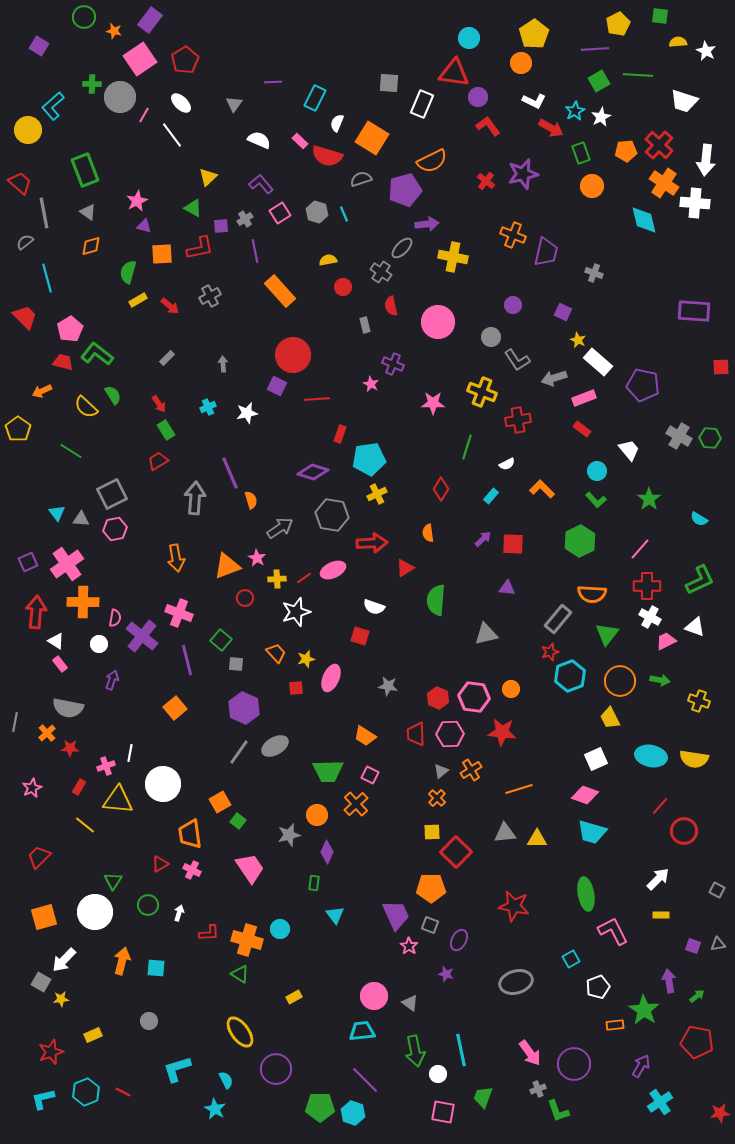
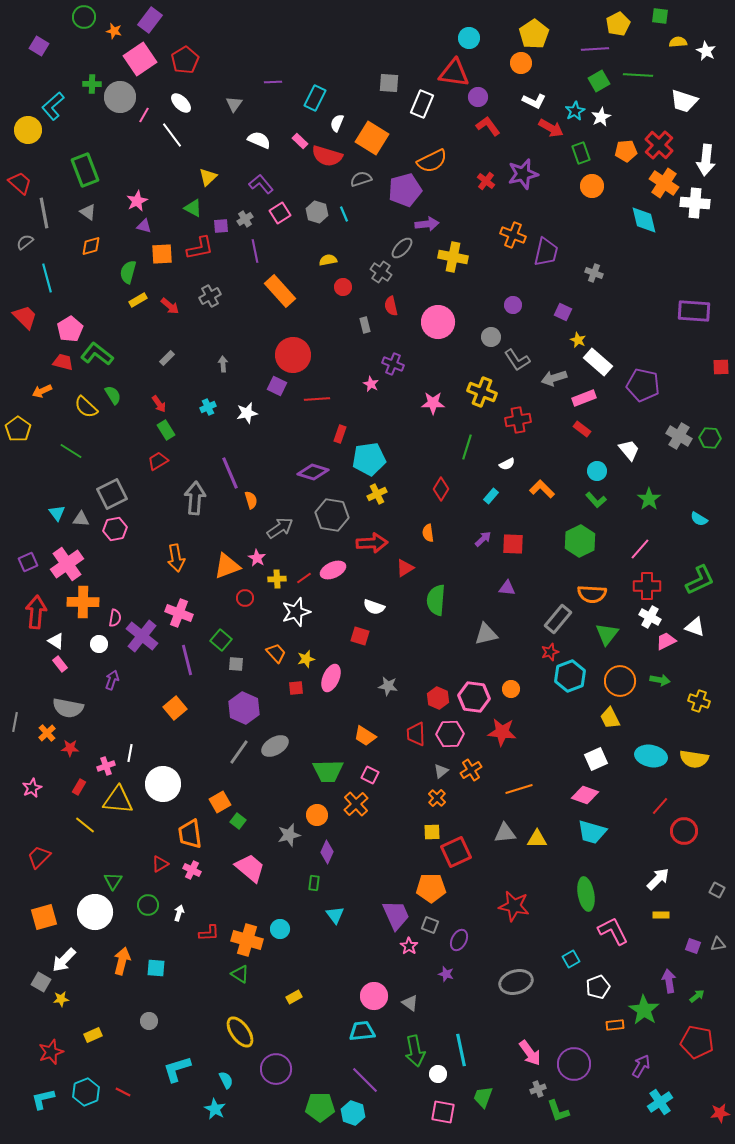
red square at (456, 852): rotated 20 degrees clockwise
pink trapezoid at (250, 868): rotated 16 degrees counterclockwise
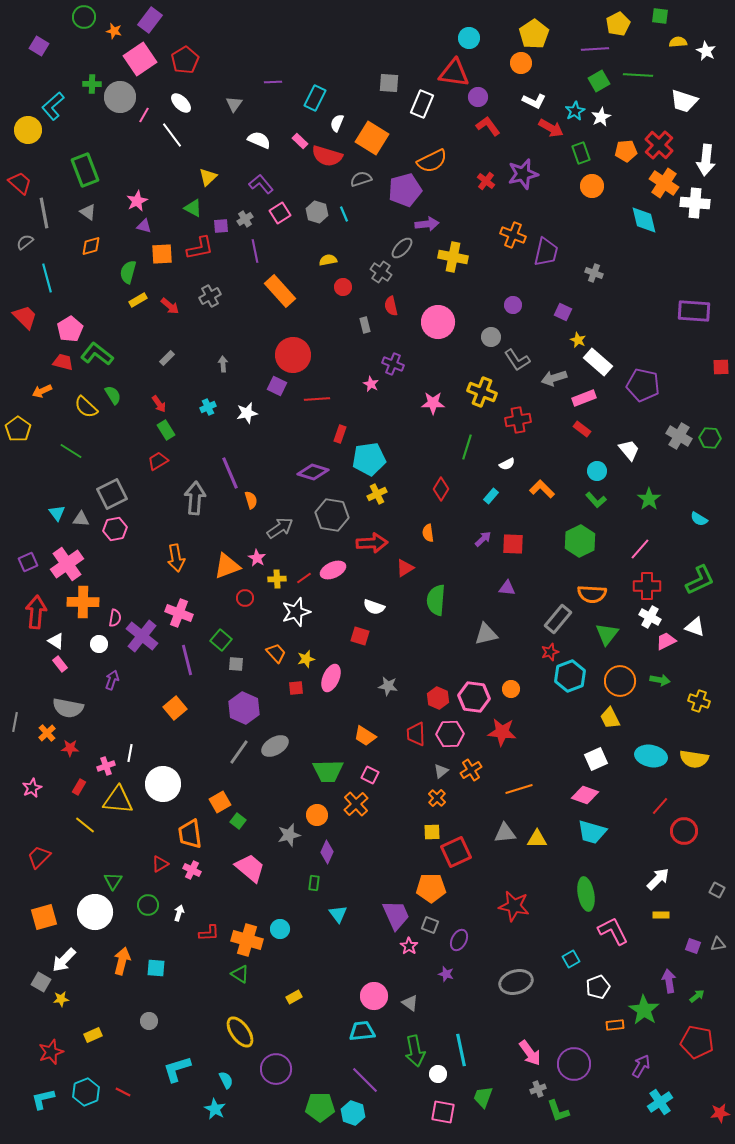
cyan triangle at (335, 915): moved 3 px right, 1 px up
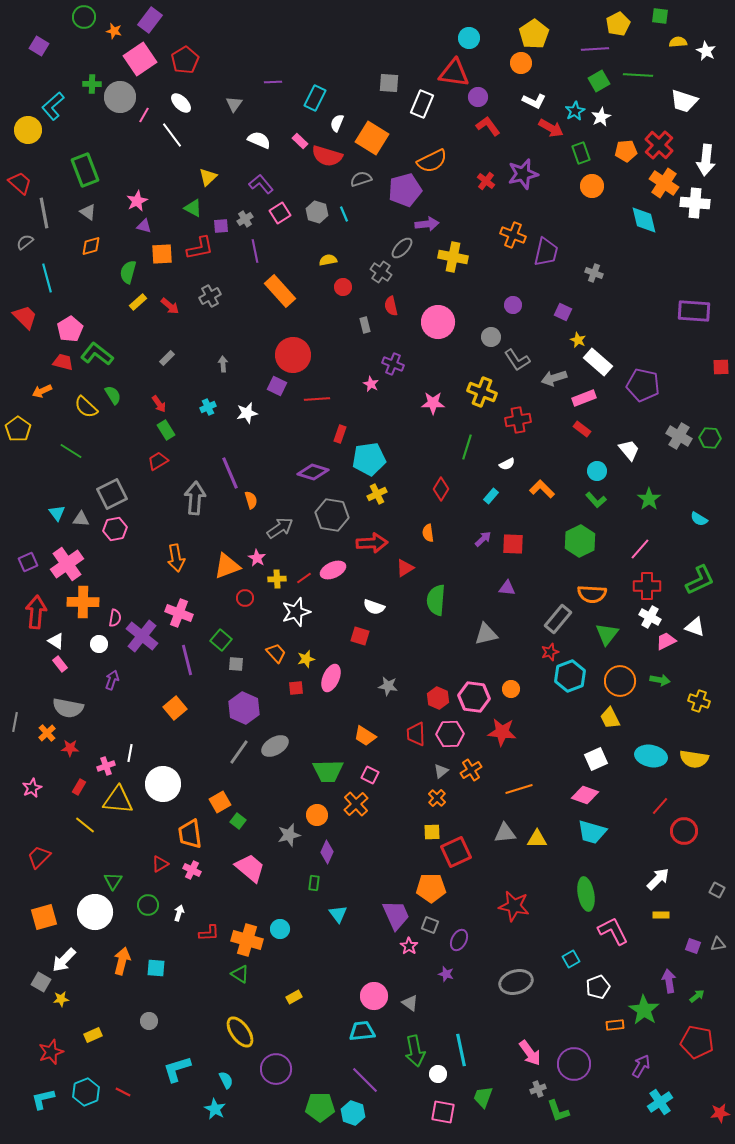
yellow rectangle at (138, 300): moved 2 px down; rotated 12 degrees counterclockwise
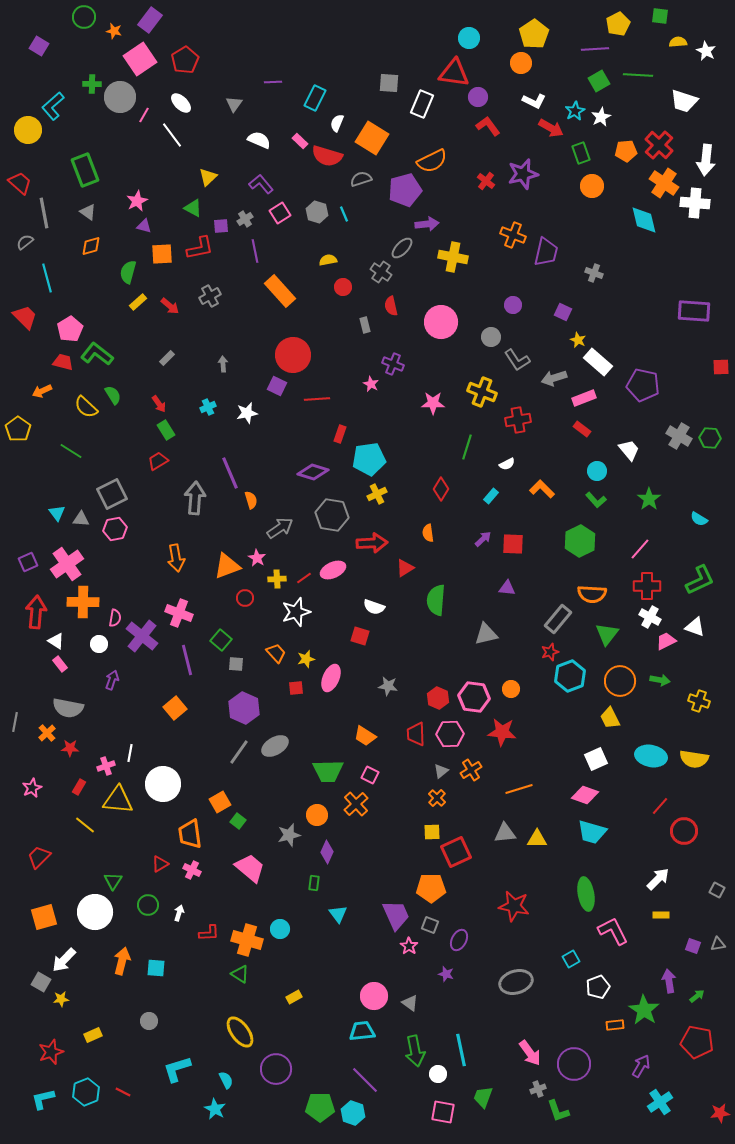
pink circle at (438, 322): moved 3 px right
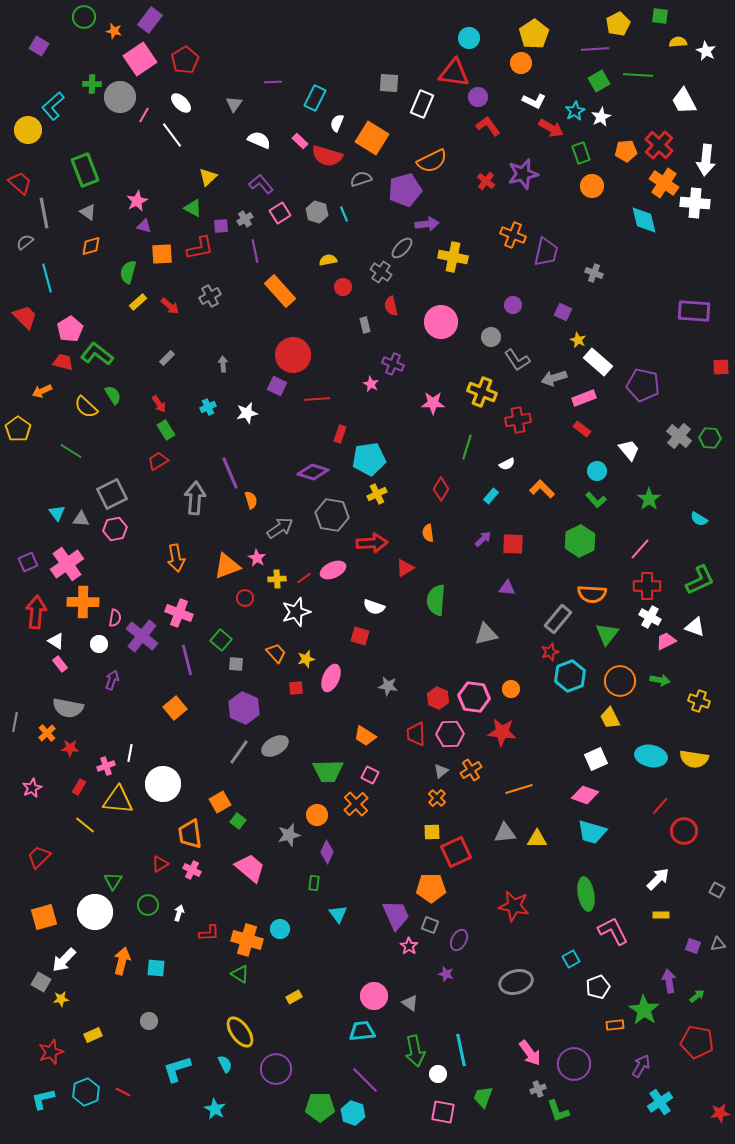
white trapezoid at (684, 101): rotated 44 degrees clockwise
gray cross at (679, 436): rotated 10 degrees clockwise
cyan semicircle at (226, 1080): moved 1 px left, 16 px up
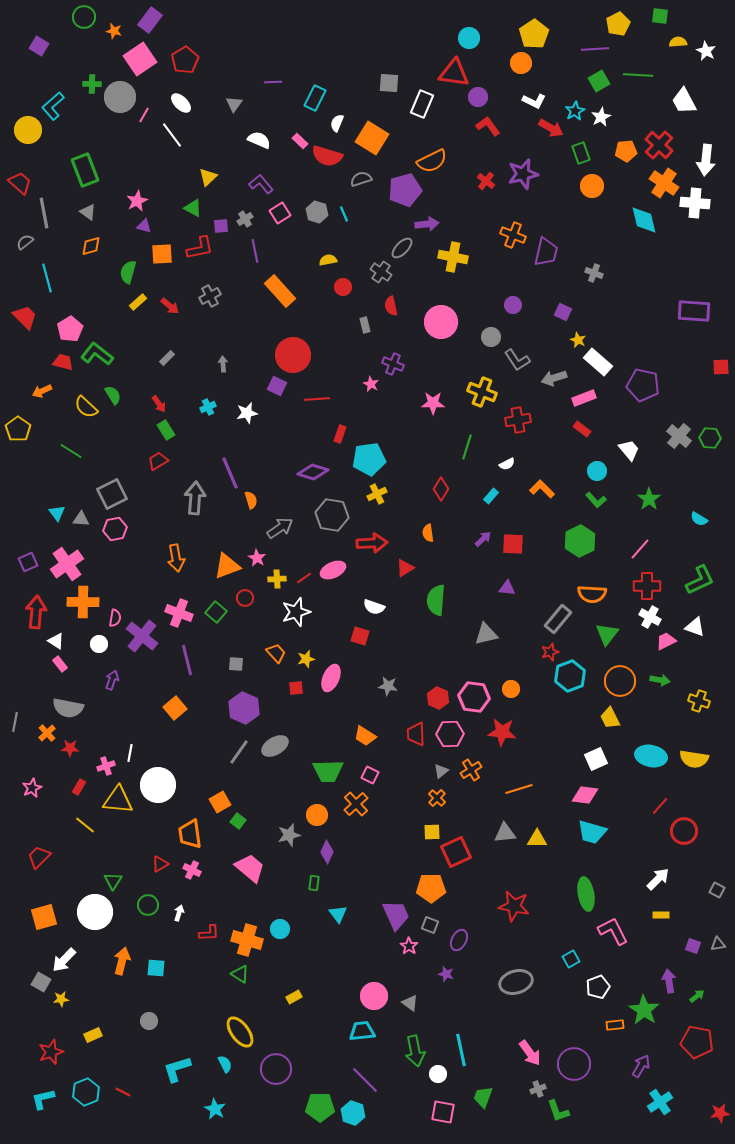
green square at (221, 640): moved 5 px left, 28 px up
white circle at (163, 784): moved 5 px left, 1 px down
pink diamond at (585, 795): rotated 12 degrees counterclockwise
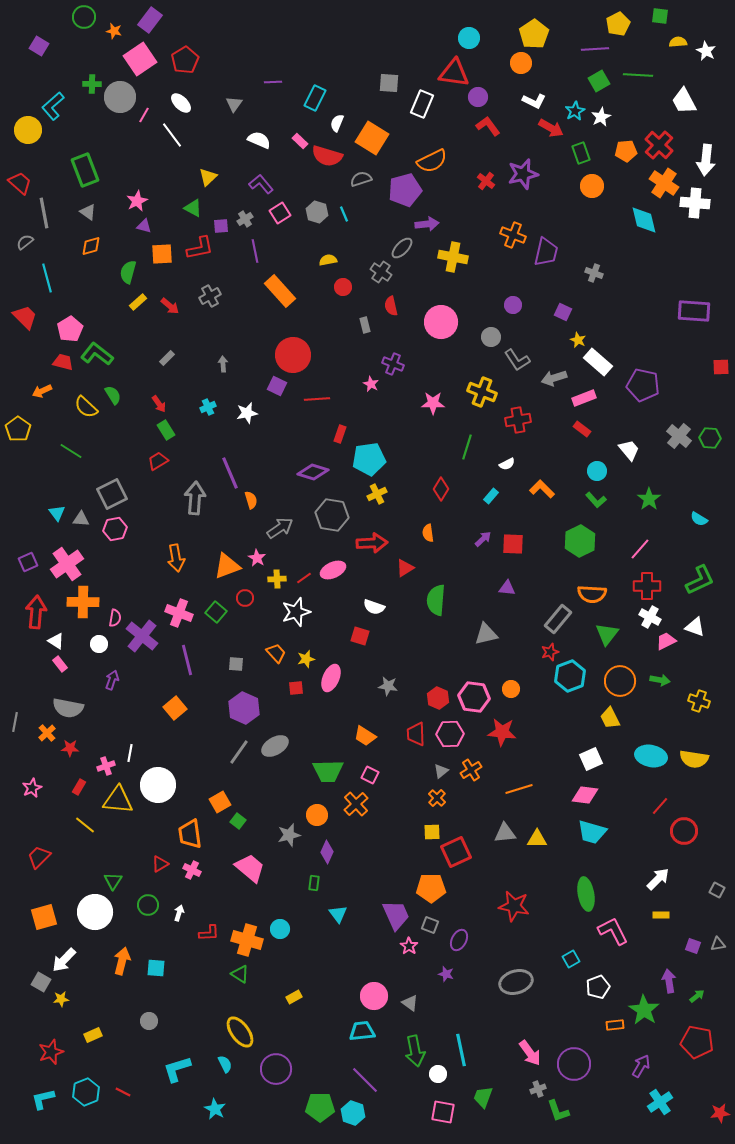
white square at (596, 759): moved 5 px left
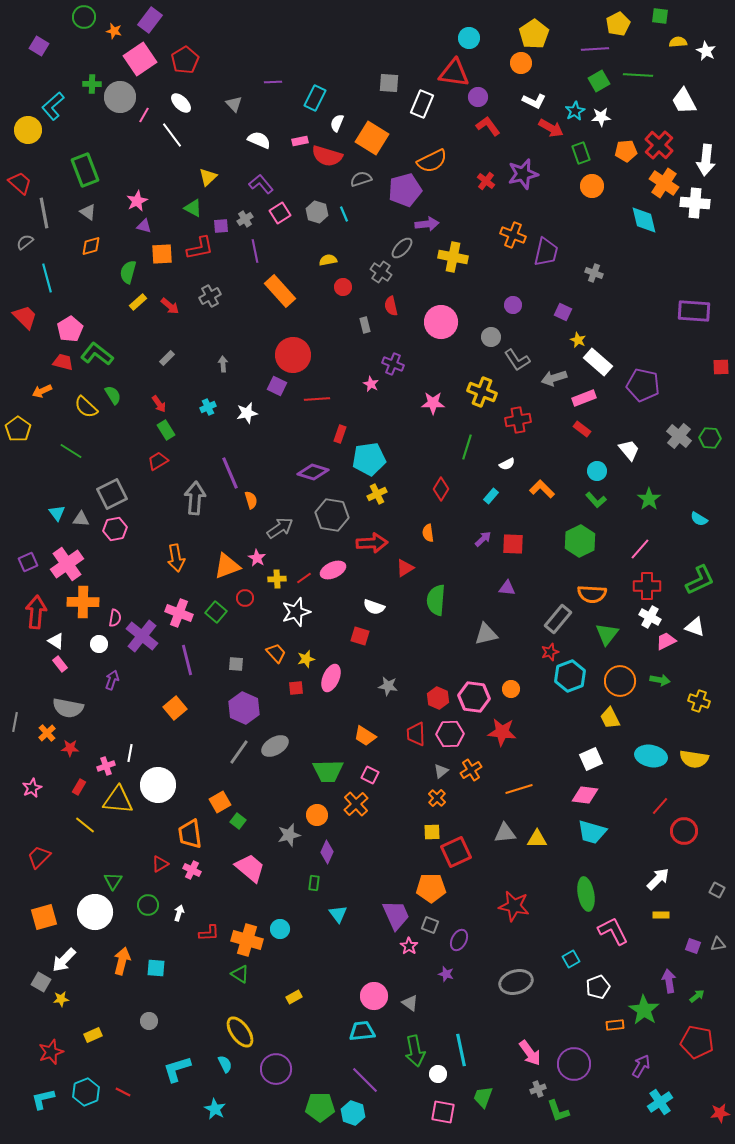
gray triangle at (234, 104): rotated 18 degrees counterclockwise
white star at (601, 117): rotated 24 degrees clockwise
pink rectangle at (300, 141): rotated 56 degrees counterclockwise
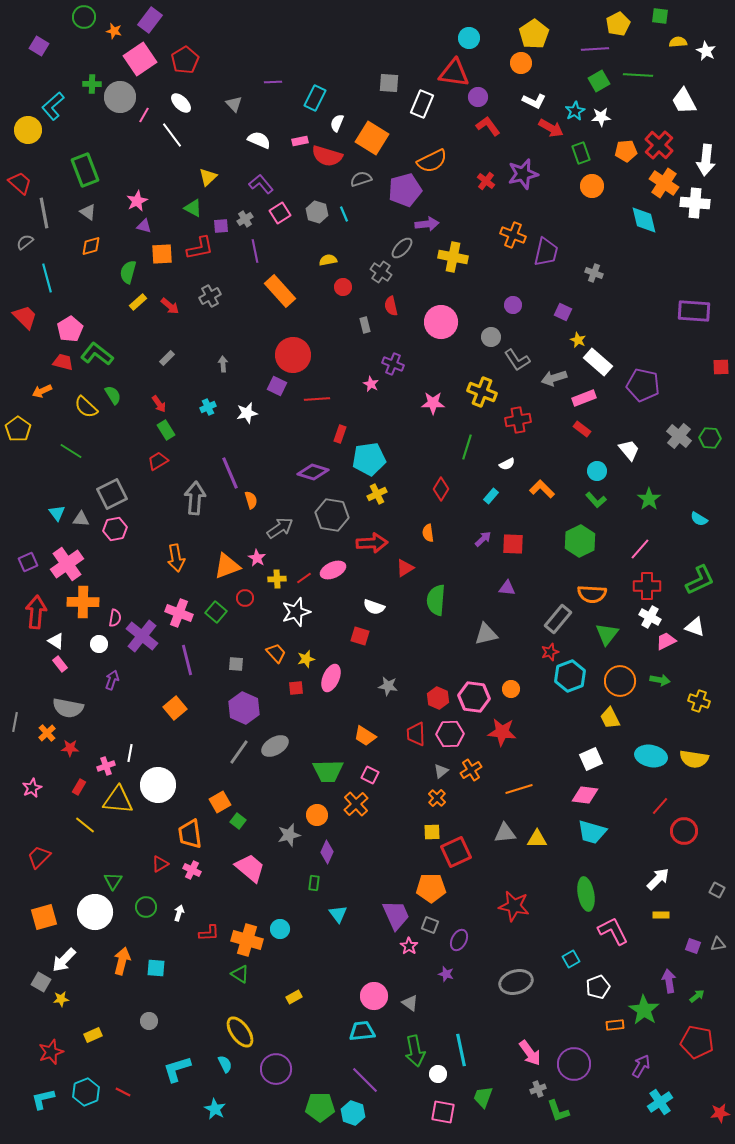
green circle at (148, 905): moved 2 px left, 2 px down
